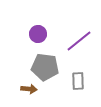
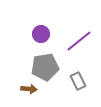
purple circle: moved 3 px right
gray pentagon: rotated 16 degrees counterclockwise
gray rectangle: rotated 24 degrees counterclockwise
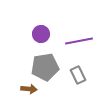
purple line: rotated 28 degrees clockwise
gray rectangle: moved 6 px up
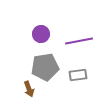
gray rectangle: rotated 72 degrees counterclockwise
brown arrow: rotated 63 degrees clockwise
